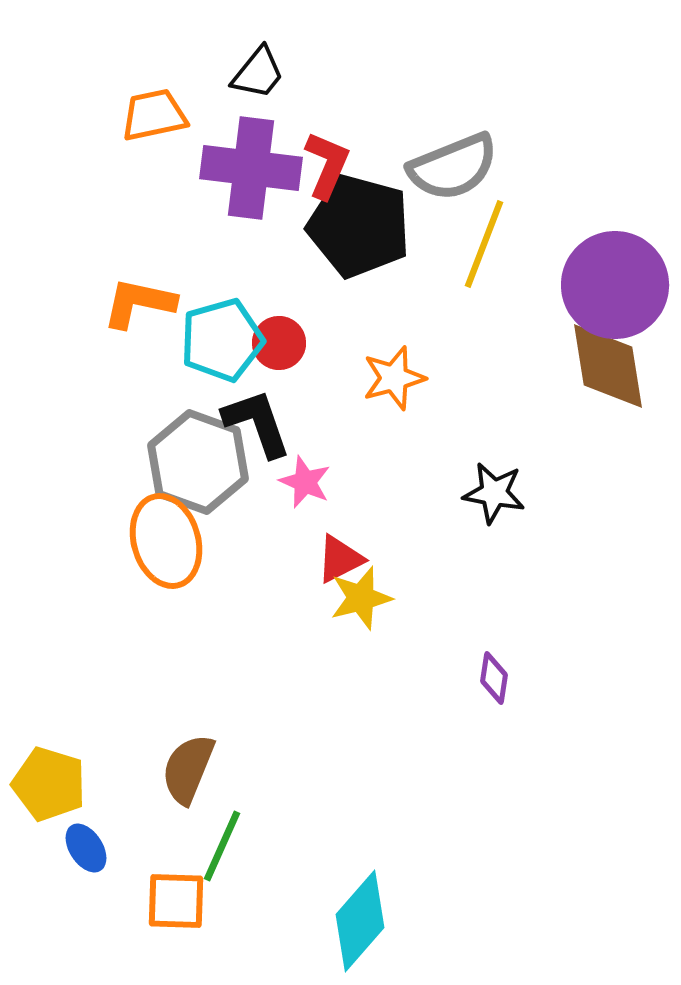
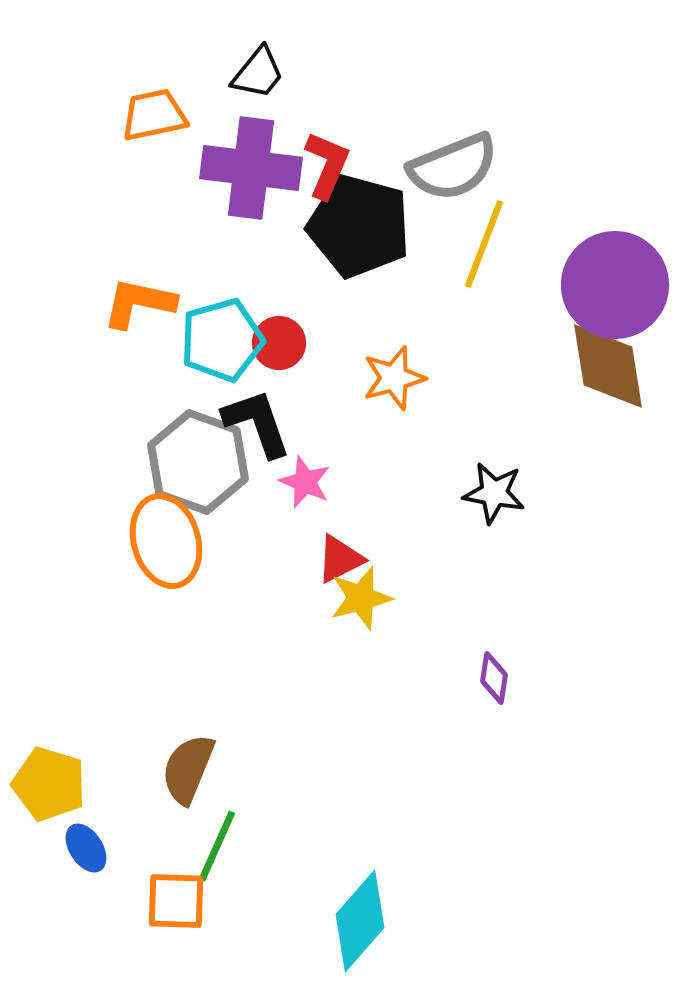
green line: moved 5 px left
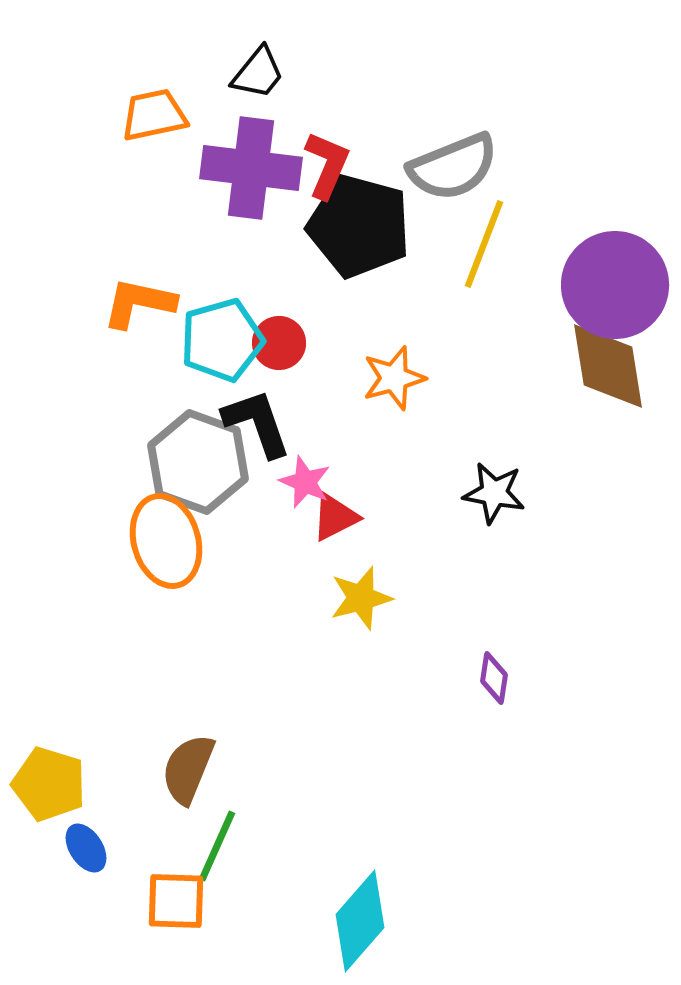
red triangle: moved 5 px left, 42 px up
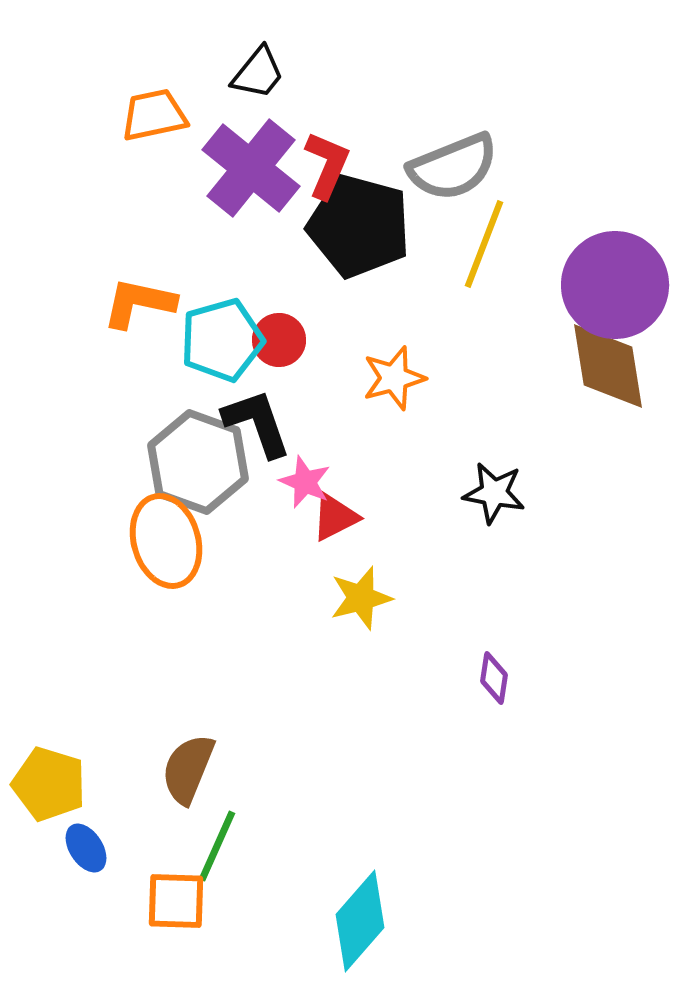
purple cross: rotated 32 degrees clockwise
red circle: moved 3 px up
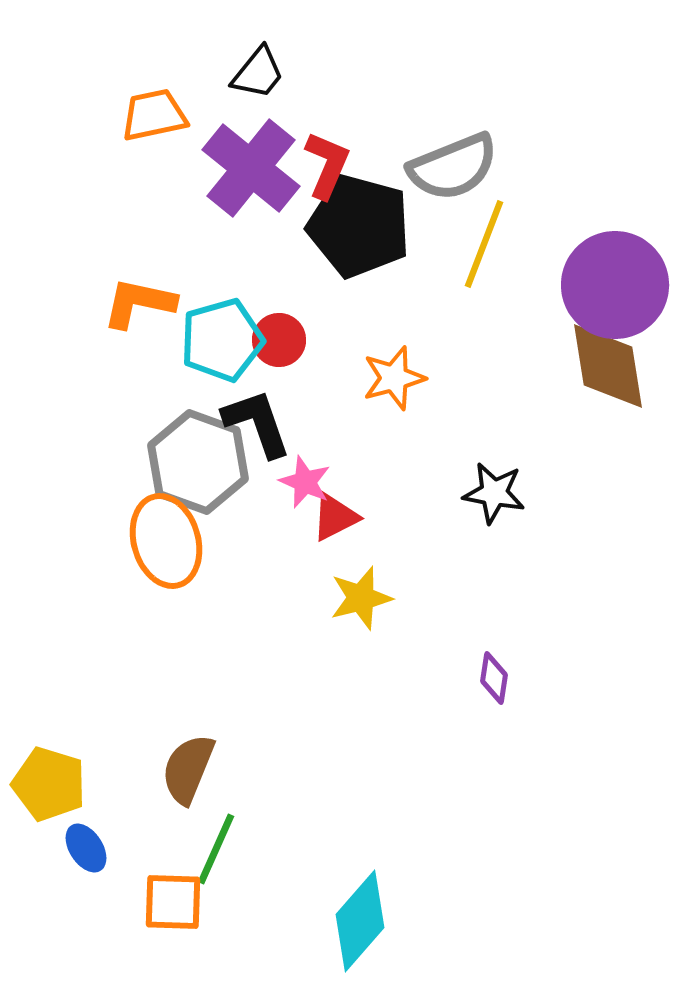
green line: moved 1 px left, 3 px down
orange square: moved 3 px left, 1 px down
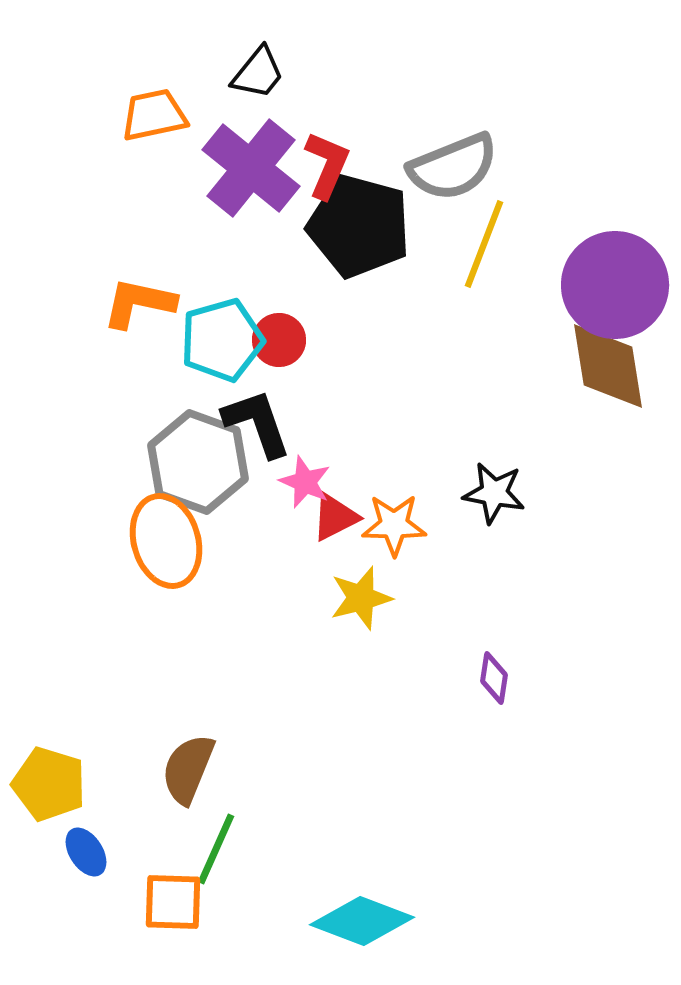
orange star: moved 147 px down; rotated 16 degrees clockwise
blue ellipse: moved 4 px down
cyan diamond: moved 2 px right; rotated 70 degrees clockwise
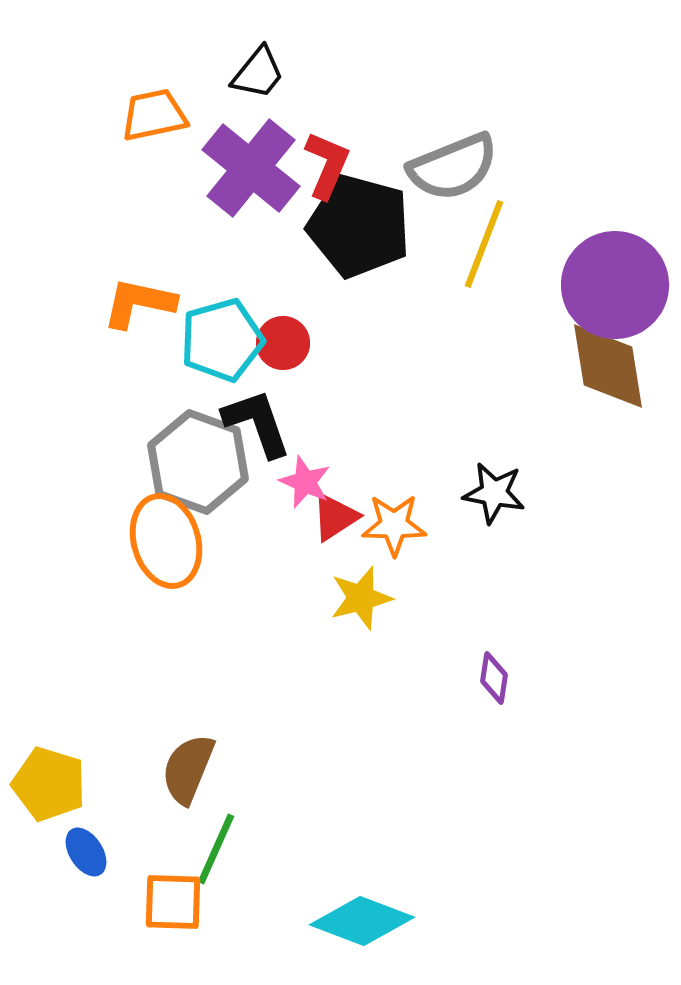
red circle: moved 4 px right, 3 px down
red triangle: rotated 6 degrees counterclockwise
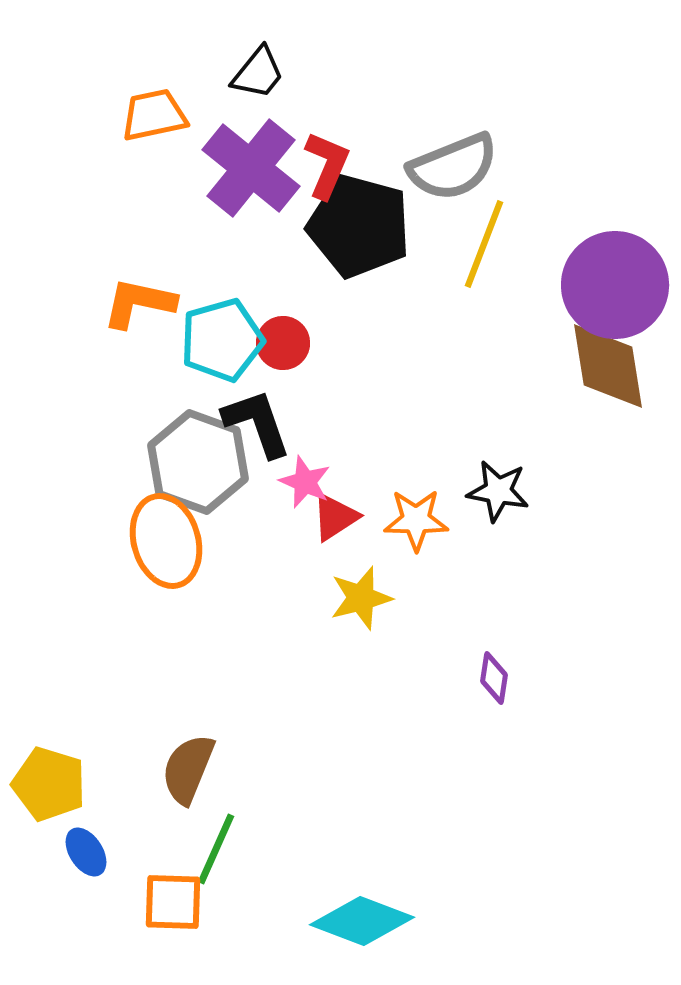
black star: moved 4 px right, 2 px up
orange star: moved 22 px right, 5 px up
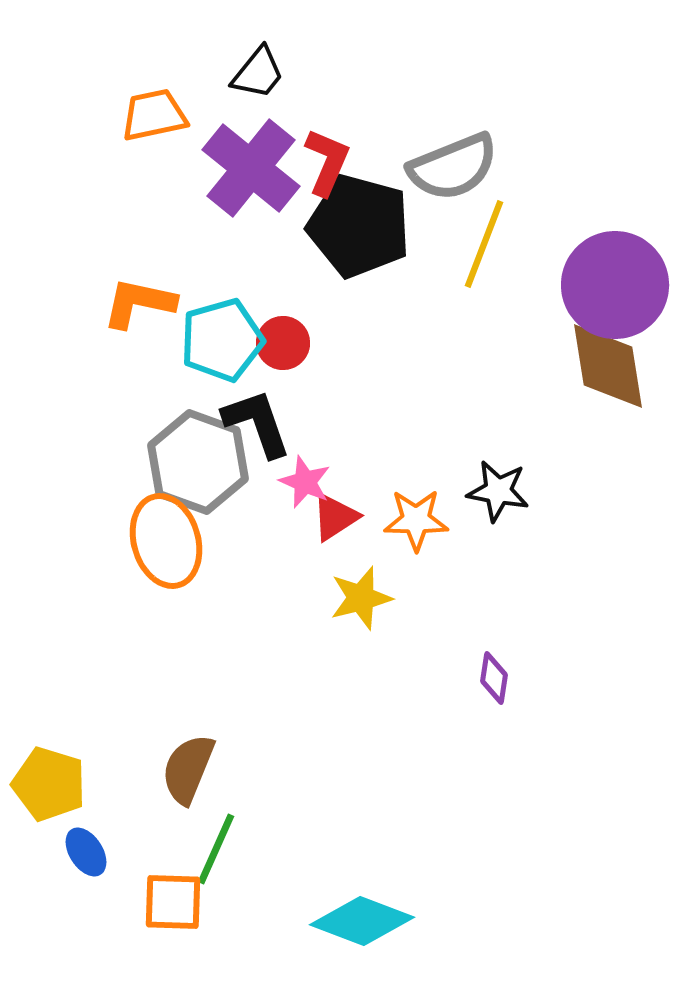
red L-shape: moved 3 px up
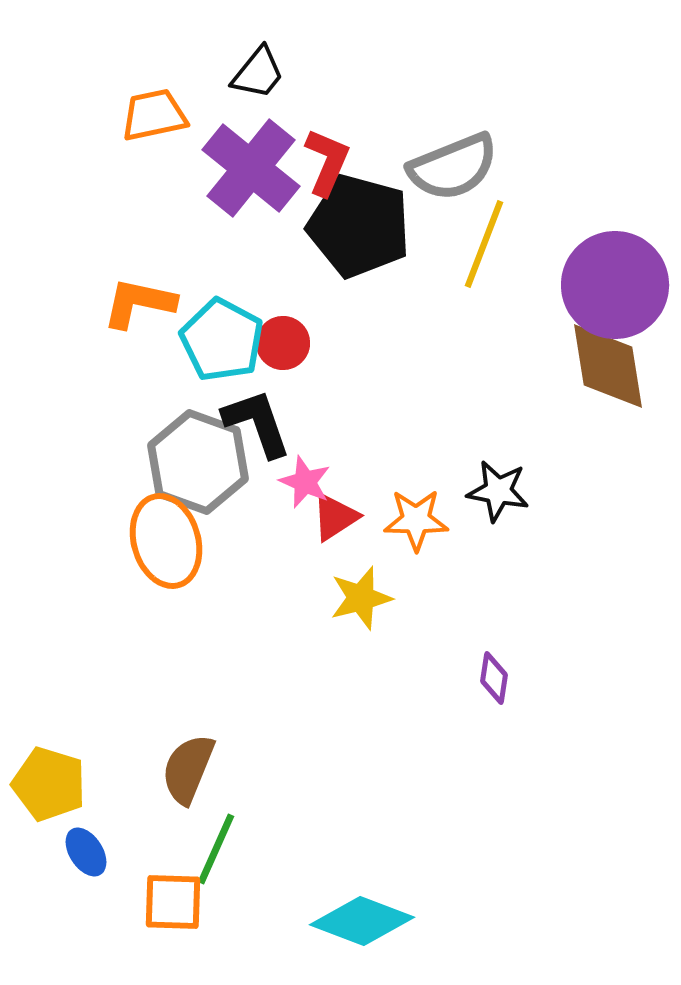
cyan pentagon: rotated 28 degrees counterclockwise
